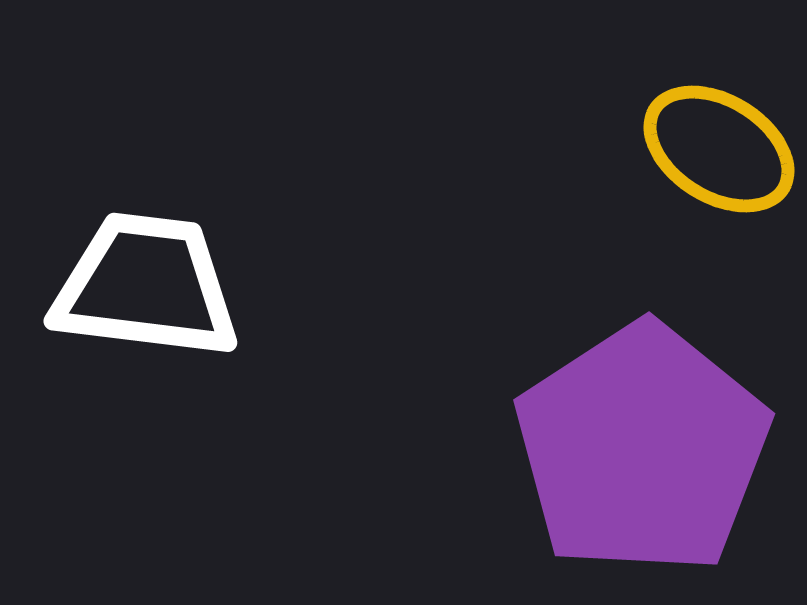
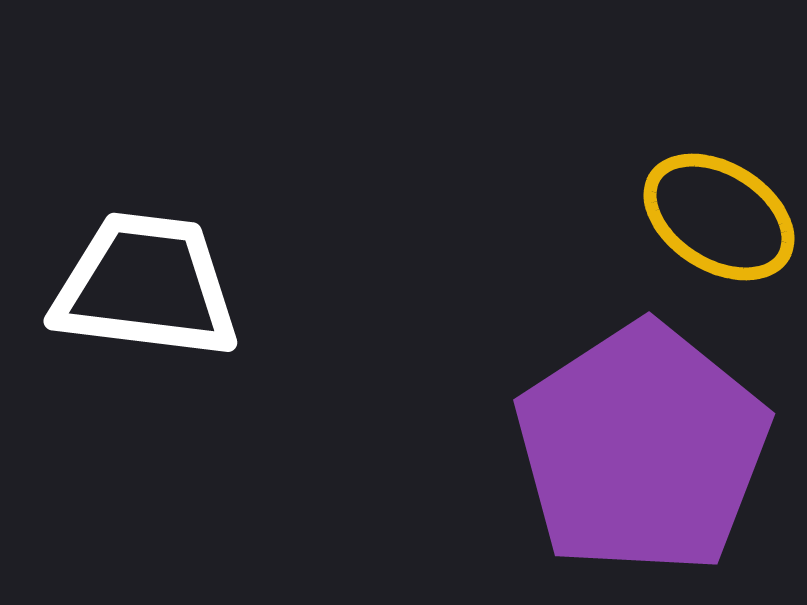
yellow ellipse: moved 68 px down
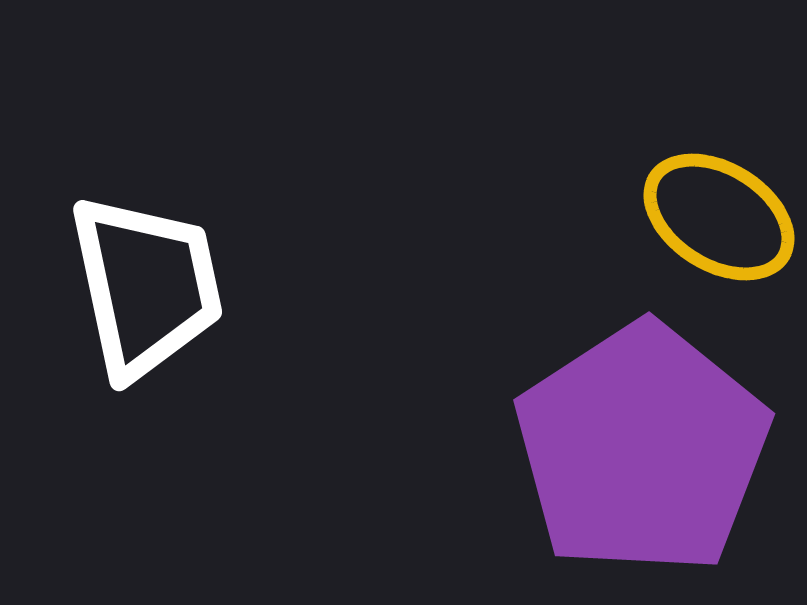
white trapezoid: rotated 71 degrees clockwise
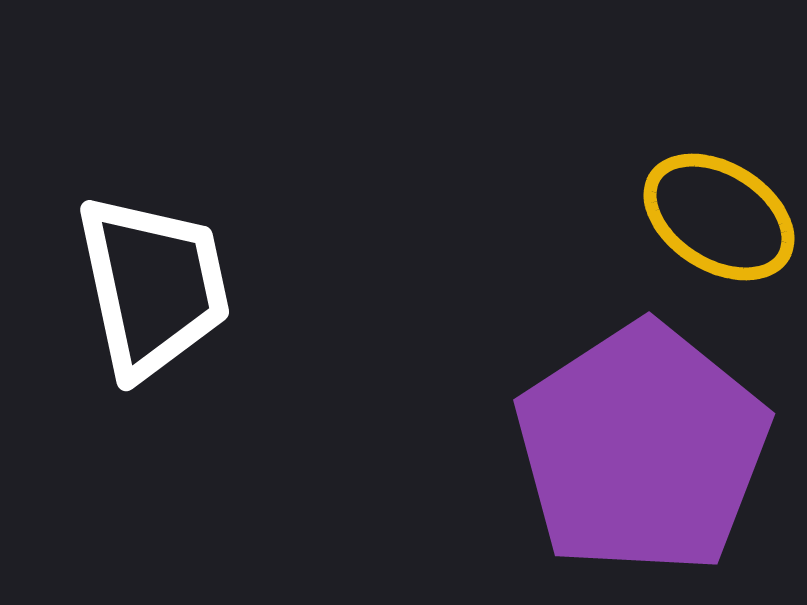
white trapezoid: moved 7 px right
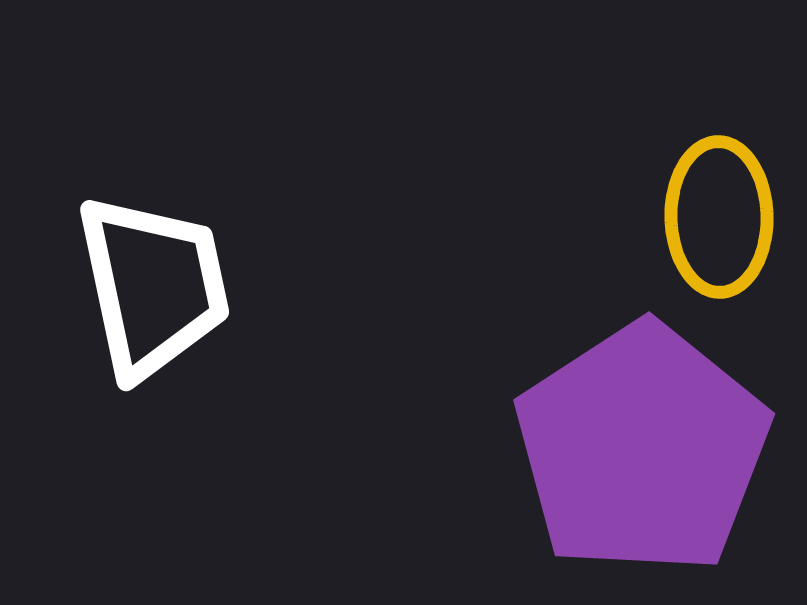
yellow ellipse: rotated 57 degrees clockwise
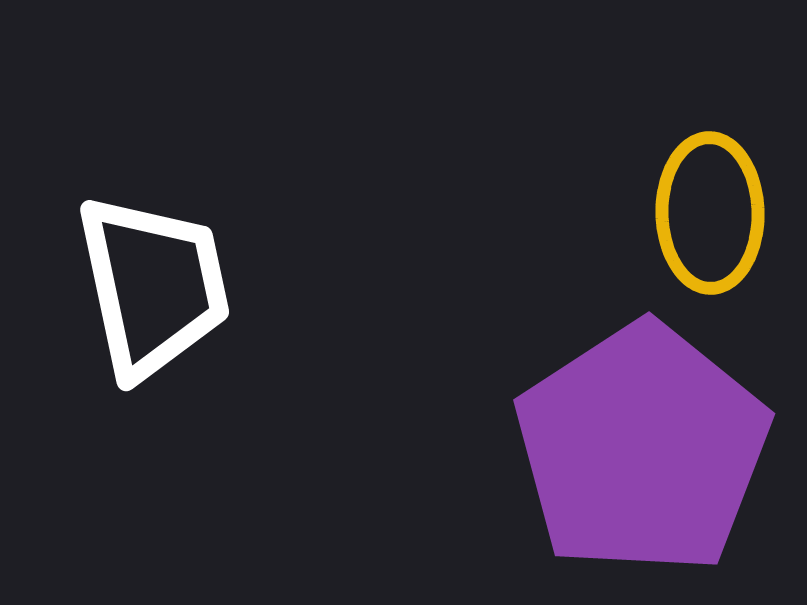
yellow ellipse: moved 9 px left, 4 px up
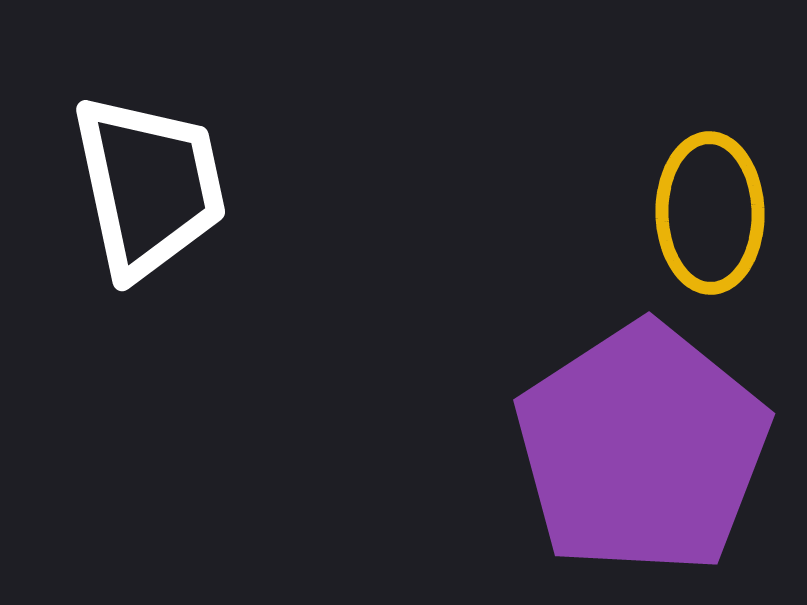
white trapezoid: moved 4 px left, 100 px up
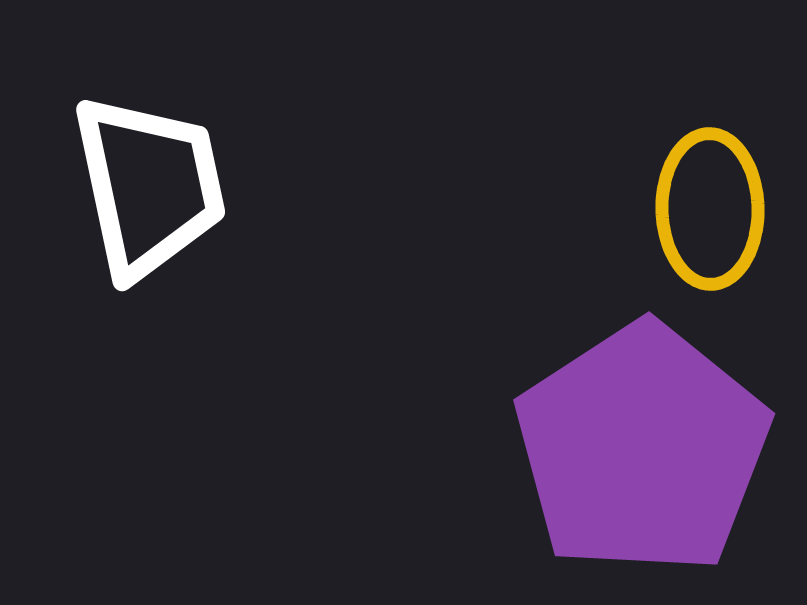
yellow ellipse: moved 4 px up
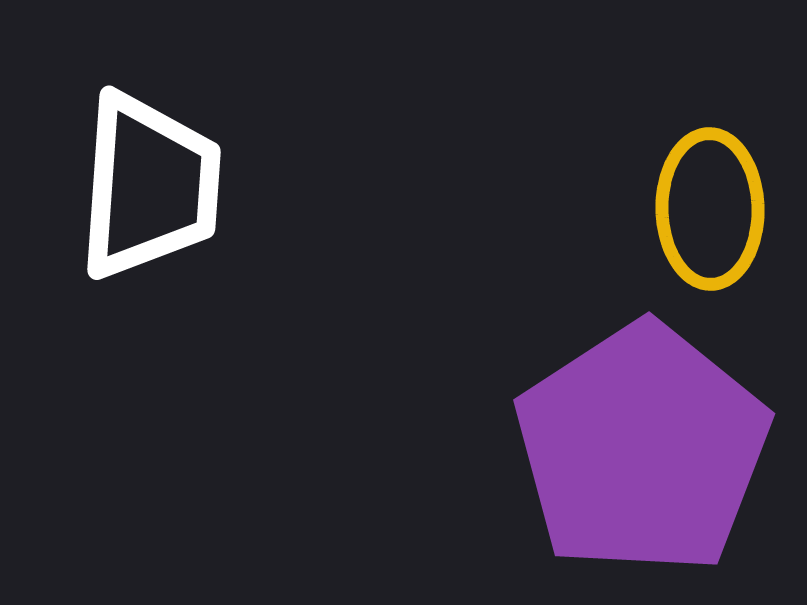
white trapezoid: rotated 16 degrees clockwise
